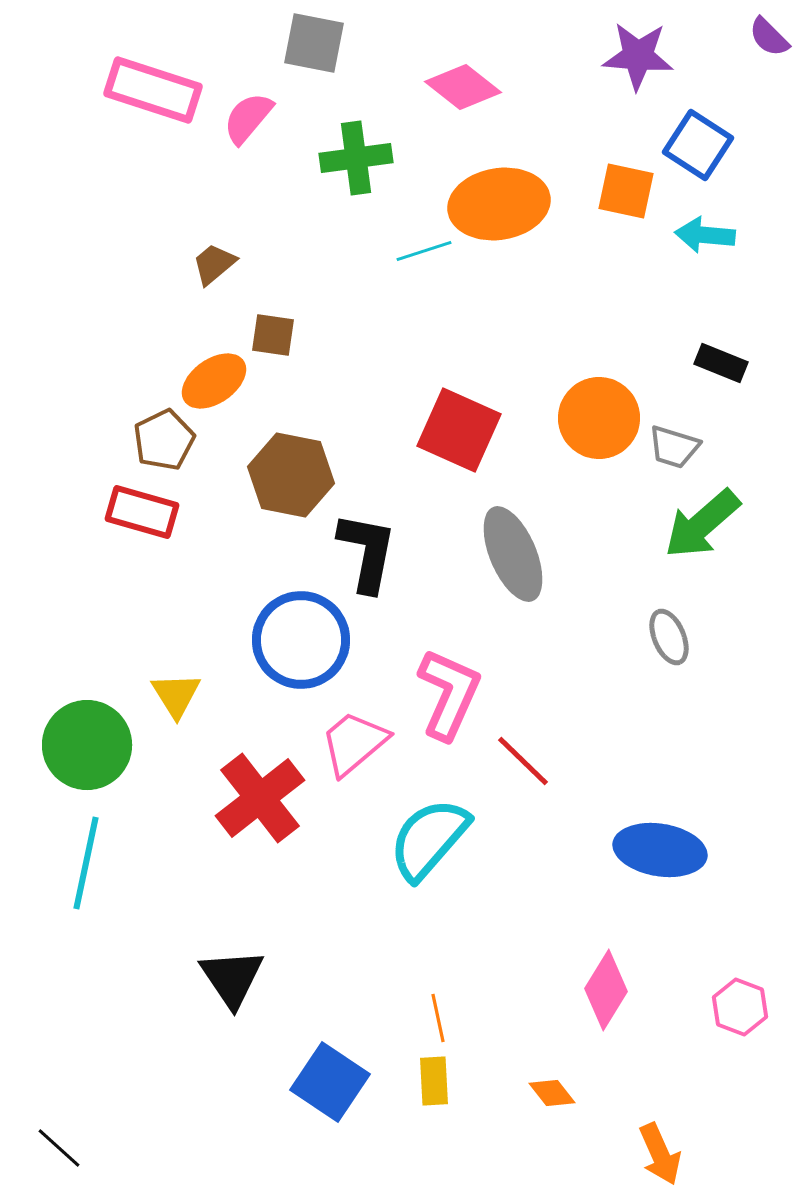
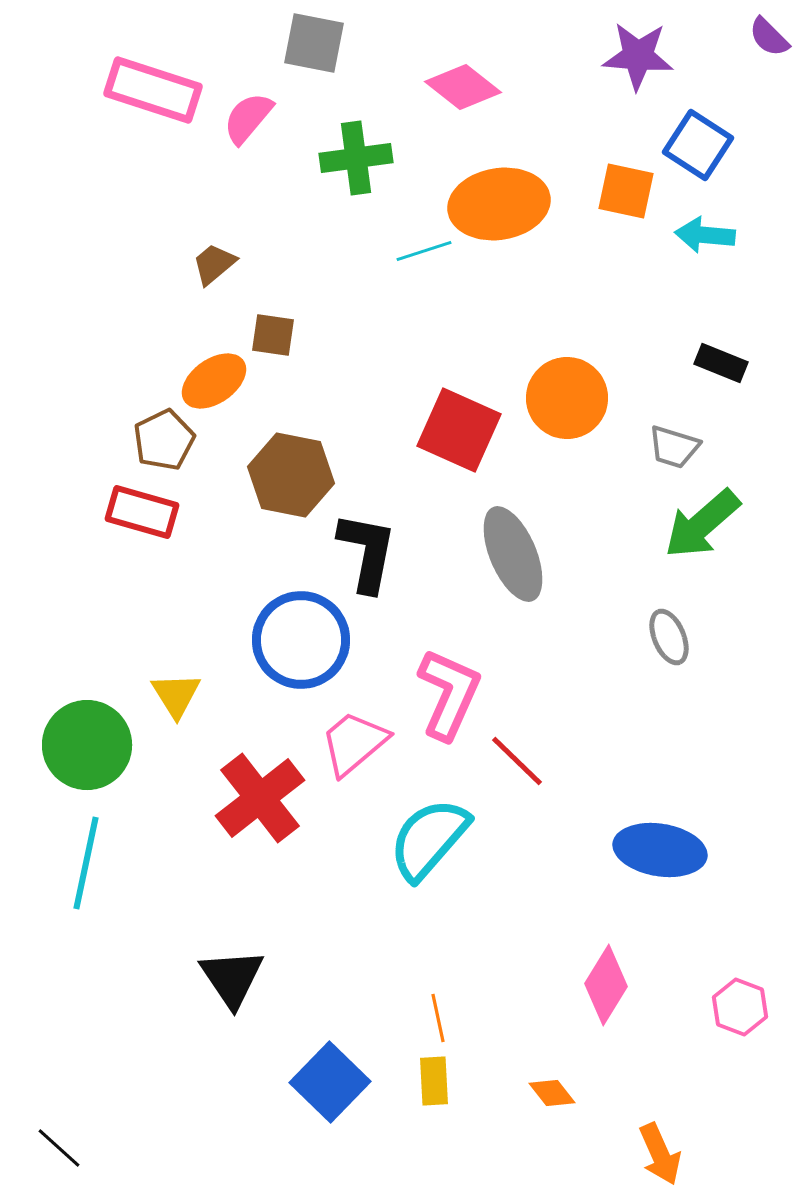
orange circle at (599, 418): moved 32 px left, 20 px up
red line at (523, 761): moved 6 px left
pink diamond at (606, 990): moved 5 px up
blue square at (330, 1082): rotated 10 degrees clockwise
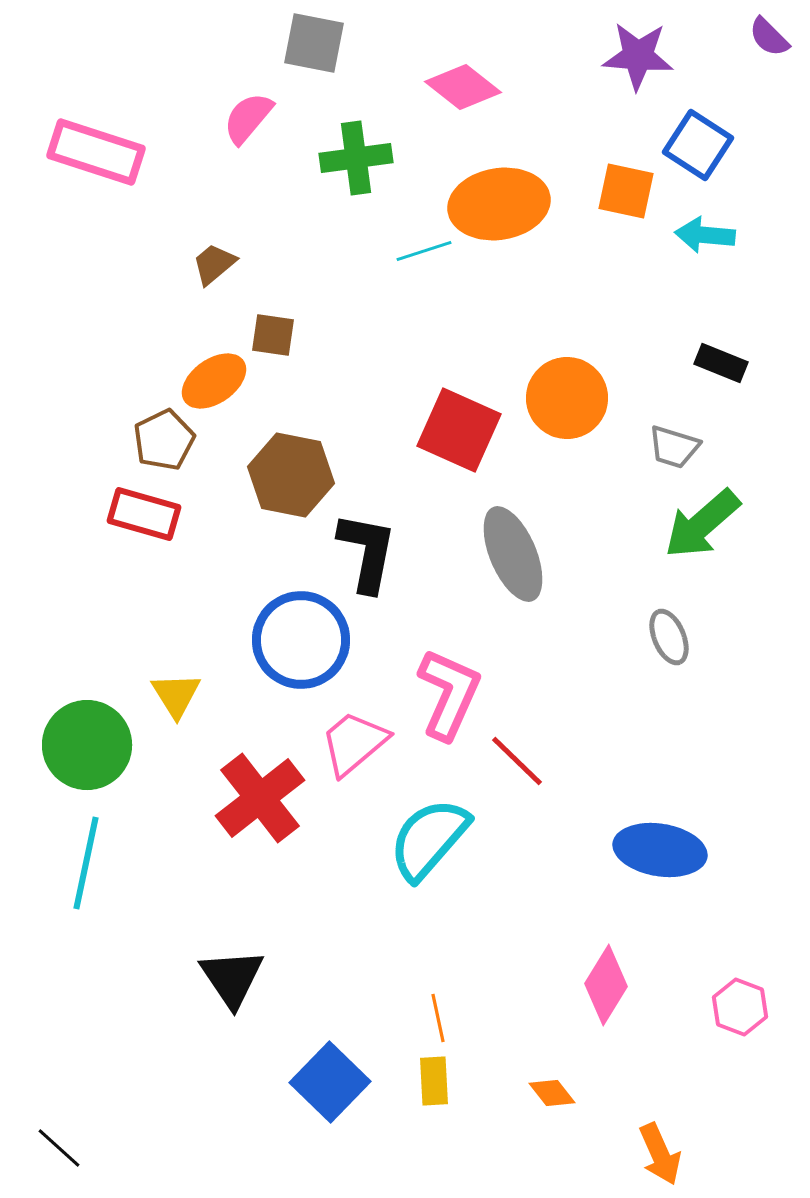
pink rectangle at (153, 90): moved 57 px left, 62 px down
red rectangle at (142, 512): moved 2 px right, 2 px down
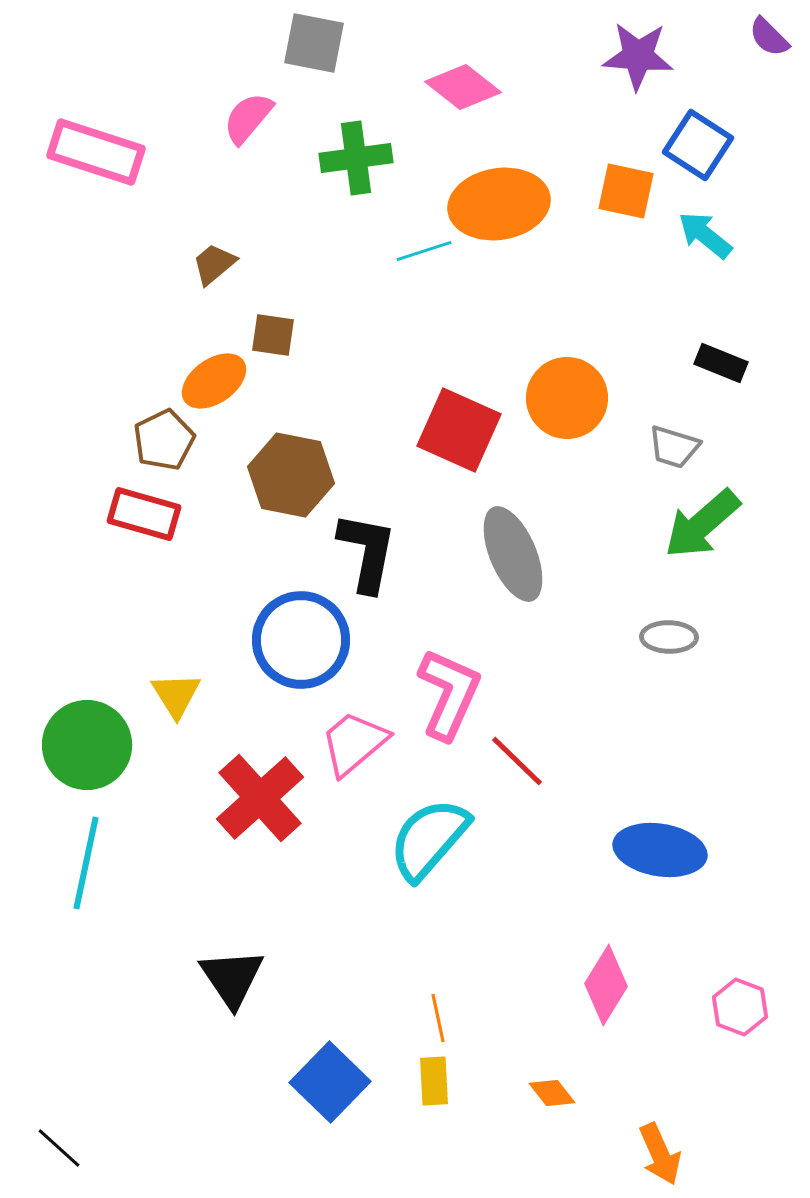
cyan arrow at (705, 235): rotated 34 degrees clockwise
gray ellipse at (669, 637): rotated 66 degrees counterclockwise
red cross at (260, 798): rotated 4 degrees counterclockwise
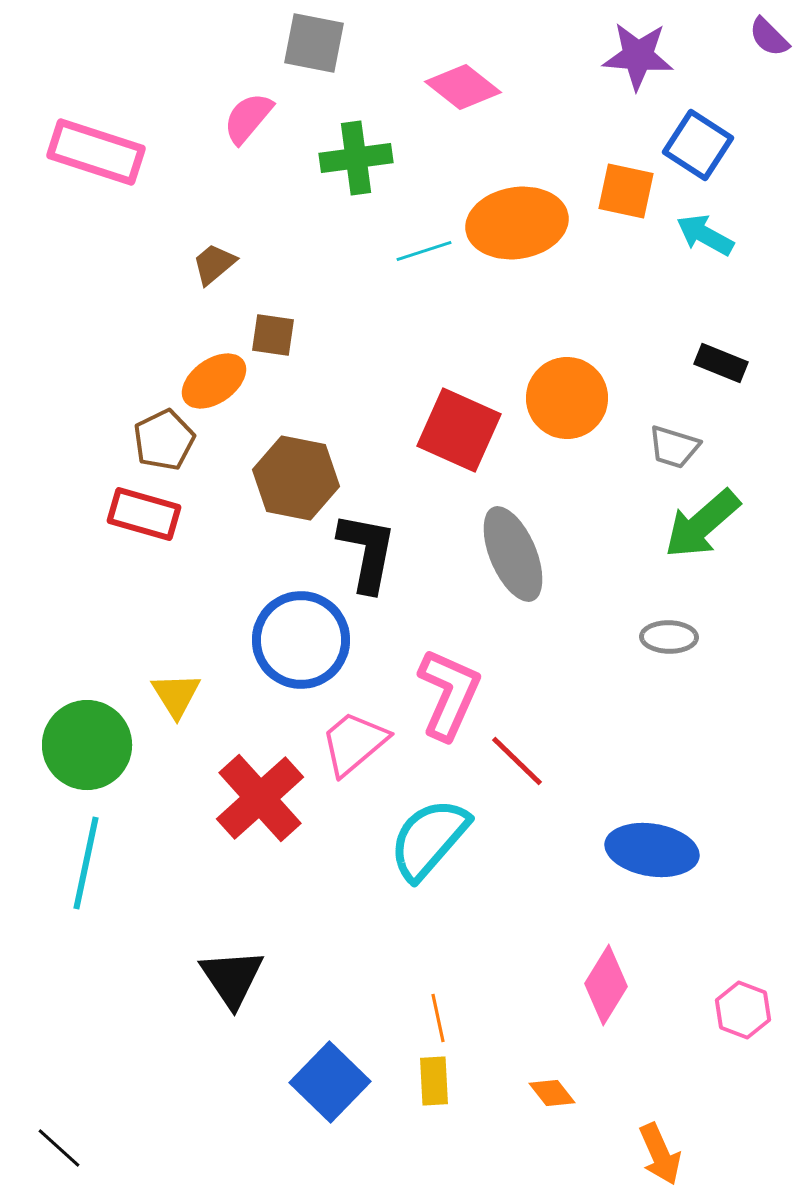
orange ellipse at (499, 204): moved 18 px right, 19 px down
cyan arrow at (705, 235): rotated 10 degrees counterclockwise
brown hexagon at (291, 475): moved 5 px right, 3 px down
blue ellipse at (660, 850): moved 8 px left
pink hexagon at (740, 1007): moved 3 px right, 3 px down
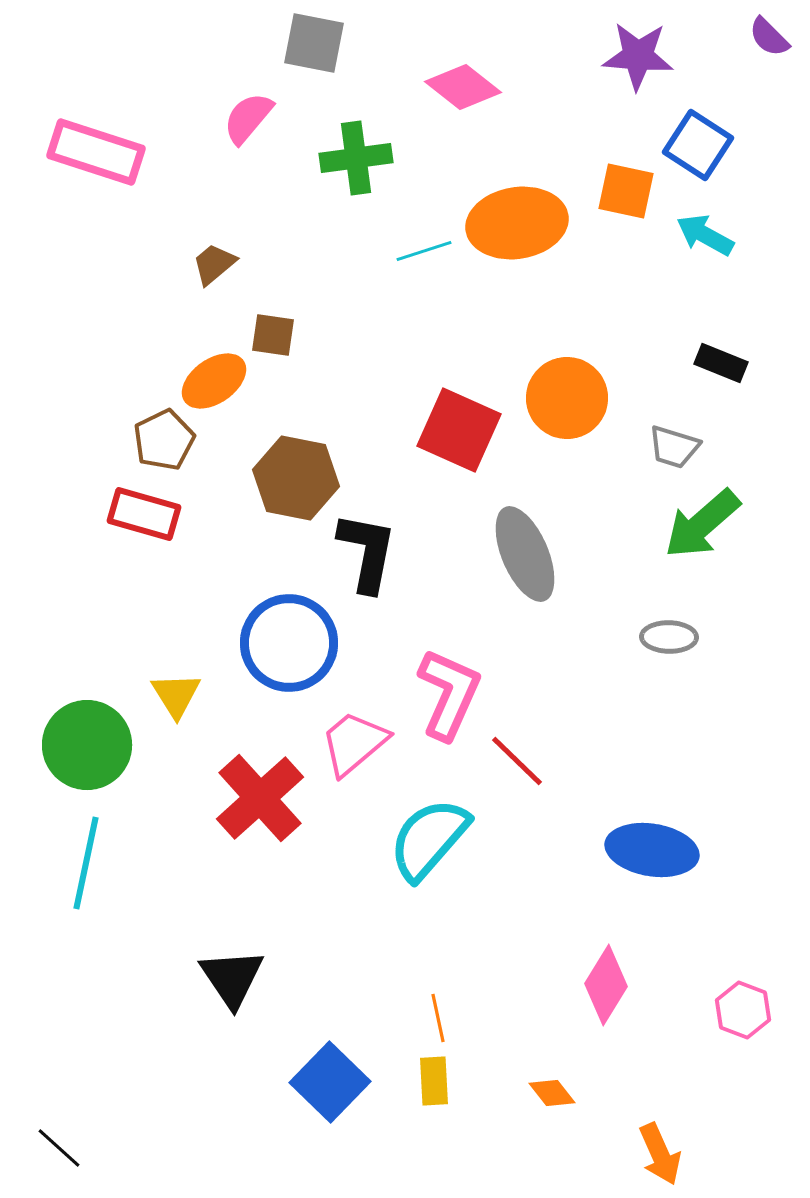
gray ellipse at (513, 554): moved 12 px right
blue circle at (301, 640): moved 12 px left, 3 px down
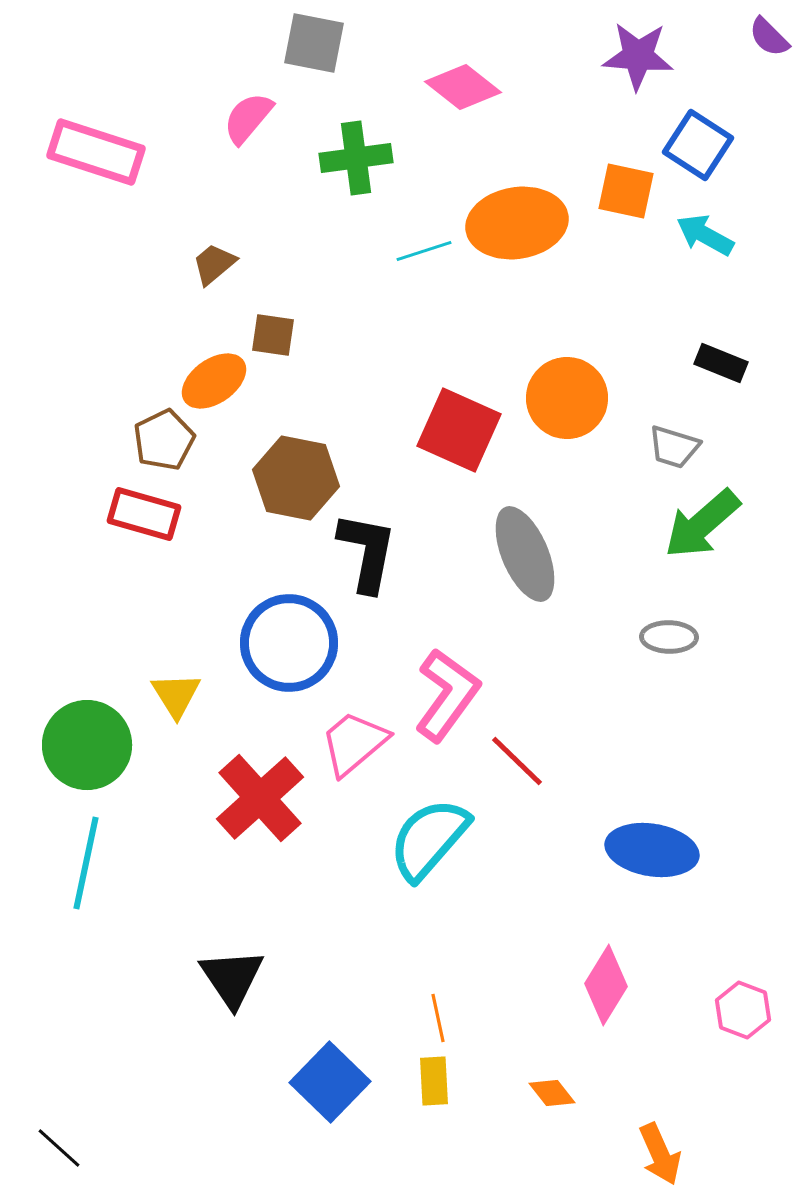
pink L-shape at (449, 694): moved 2 px left, 1 px down; rotated 12 degrees clockwise
